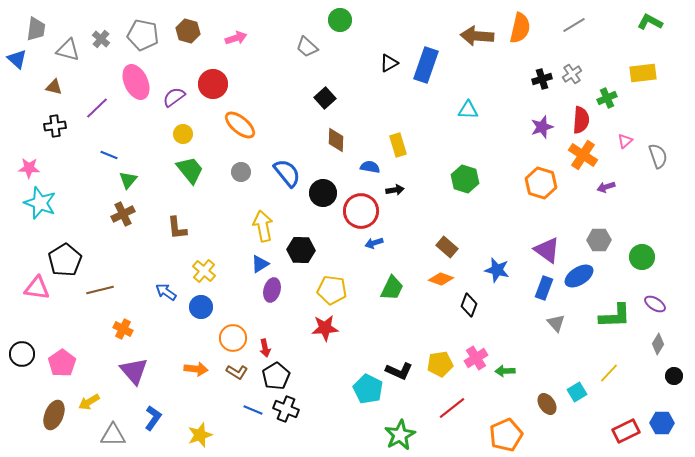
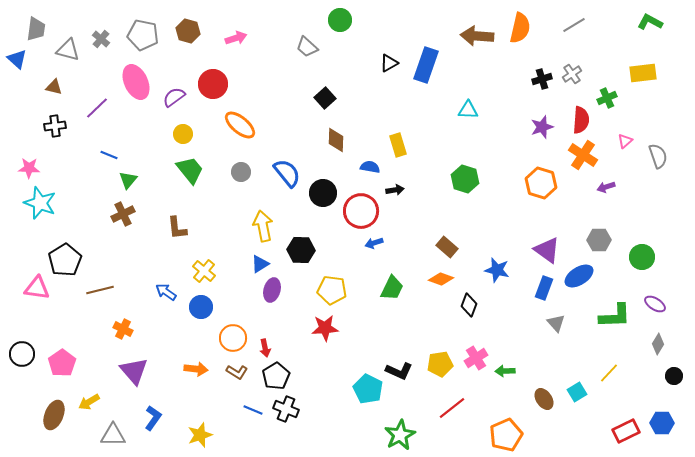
brown ellipse at (547, 404): moved 3 px left, 5 px up
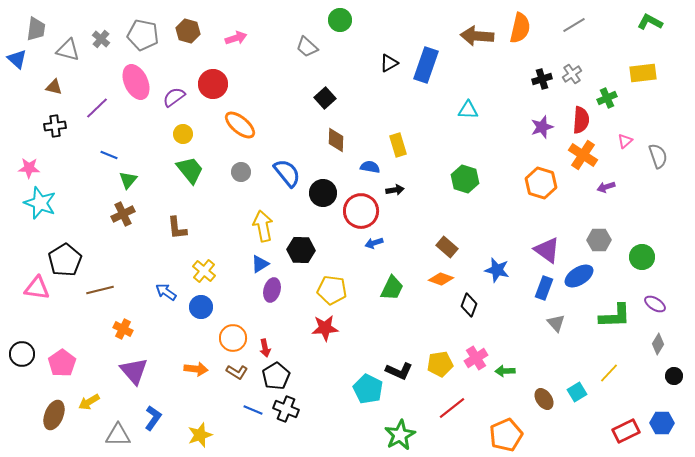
gray triangle at (113, 435): moved 5 px right
